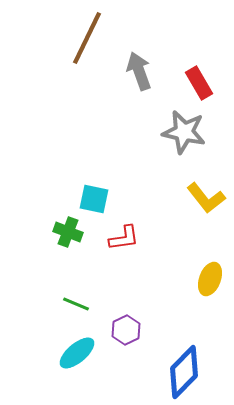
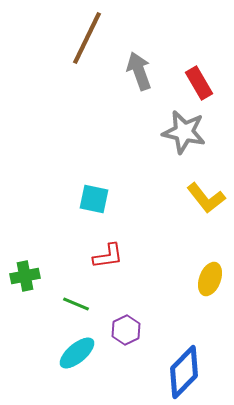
green cross: moved 43 px left, 44 px down; rotated 32 degrees counterclockwise
red L-shape: moved 16 px left, 18 px down
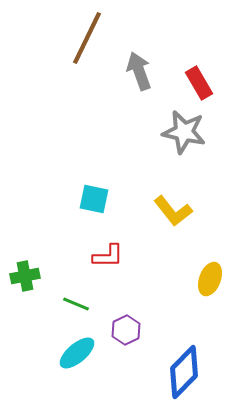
yellow L-shape: moved 33 px left, 13 px down
red L-shape: rotated 8 degrees clockwise
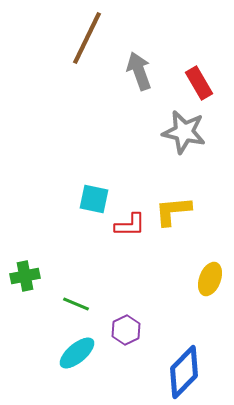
yellow L-shape: rotated 123 degrees clockwise
red L-shape: moved 22 px right, 31 px up
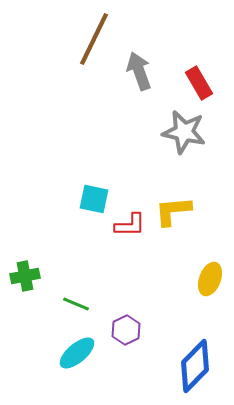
brown line: moved 7 px right, 1 px down
blue diamond: moved 11 px right, 6 px up
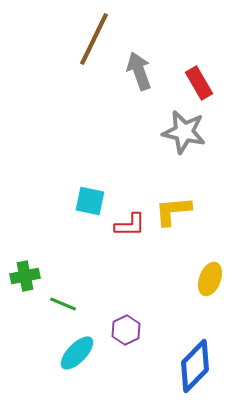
cyan square: moved 4 px left, 2 px down
green line: moved 13 px left
cyan ellipse: rotated 6 degrees counterclockwise
